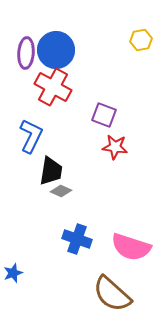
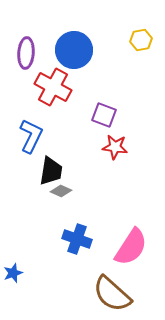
blue circle: moved 18 px right
pink semicircle: rotated 75 degrees counterclockwise
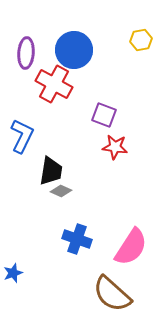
red cross: moved 1 px right, 3 px up
blue L-shape: moved 9 px left
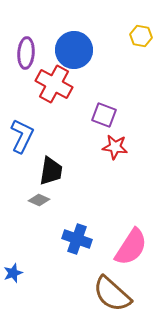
yellow hexagon: moved 4 px up; rotated 20 degrees clockwise
gray diamond: moved 22 px left, 9 px down
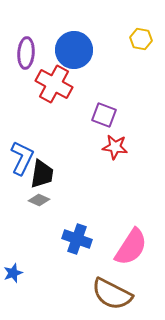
yellow hexagon: moved 3 px down
blue L-shape: moved 22 px down
black trapezoid: moved 9 px left, 3 px down
brown semicircle: rotated 15 degrees counterclockwise
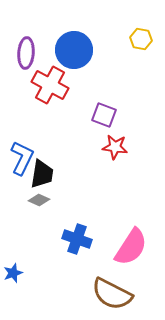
red cross: moved 4 px left, 1 px down
